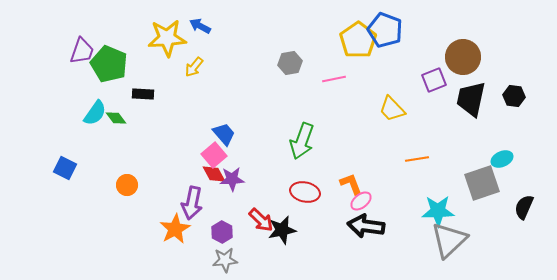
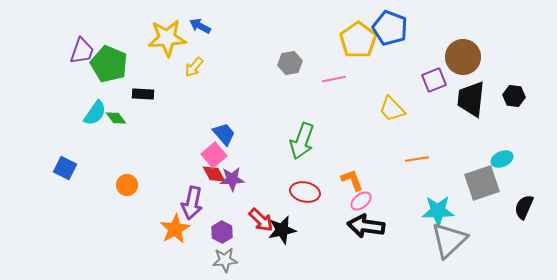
blue pentagon: moved 5 px right, 2 px up
black trapezoid: rotated 6 degrees counterclockwise
orange L-shape: moved 1 px right, 4 px up
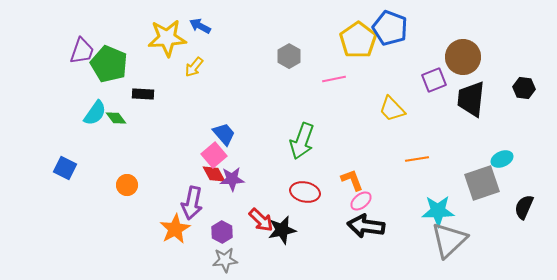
gray hexagon: moved 1 px left, 7 px up; rotated 20 degrees counterclockwise
black hexagon: moved 10 px right, 8 px up
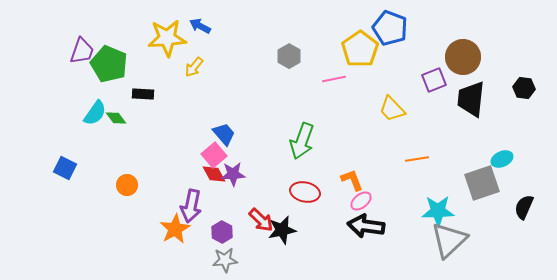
yellow pentagon: moved 2 px right, 9 px down
purple star: moved 1 px right, 5 px up
purple arrow: moved 1 px left, 3 px down
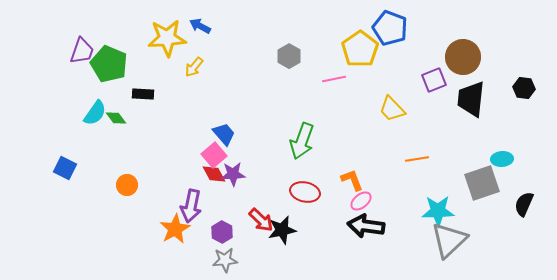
cyan ellipse: rotated 20 degrees clockwise
black semicircle: moved 3 px up
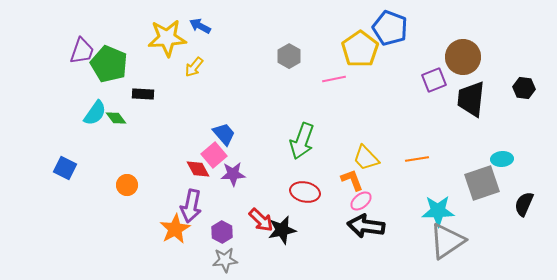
yellow trapezoid: moved 26 px left, 49 px down
red diamond: moved 16 px left, 5 px up
gray triangle: moved 2 px left, 1 px down; rotated 9 degrees clockwise
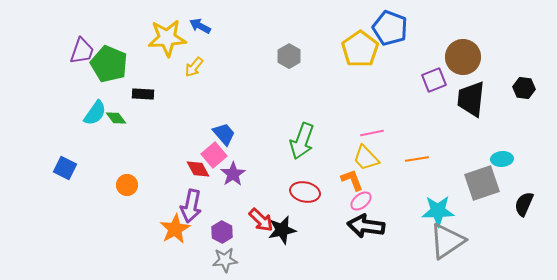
pink line: moved 38 px right, 54 px down
purple star: rotated 30 degrees counterclockwise
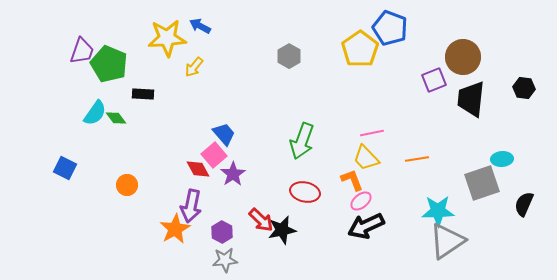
black arrow: rotated 33 degrees counterclockwise
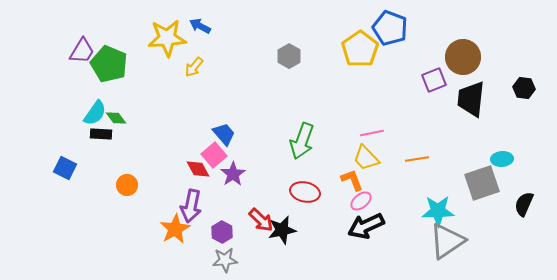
purple trapezoid: rotated 12 degrees clockwise
black rectangle: moved 42 px left, 40 px down
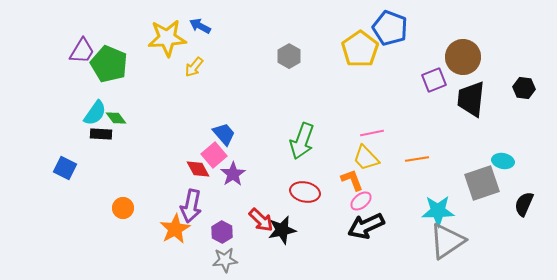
cyan ellipse: moved 1 px right, 2 px down; rotated 15 degrees clockwise
orange circle: moved 4 px left, 23 px down
